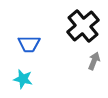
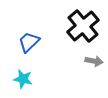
blue trapezoid: moved 2 px up; rotated 135 degrees clockwise
gray arrow: rotated 78 degrees clockwise
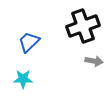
black cross: rotated 20 degrees clockwise
cyan star: rotated 12 degrees counterclockwise
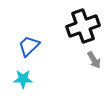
blue trapezoid: moved 4 px down
gray arrow: moved 1 px up; rotated 48 degrees clockwise
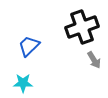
black cross: moved 1 px left, 1 px down
cyan star: moved 4 px down
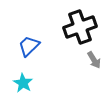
black cross: moved 2 px left
cyan star: rotated 30 degrees clockwise
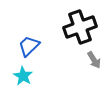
cyan star: moved 7 px up
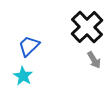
black cross: moved 7 px right; rotated 24 degrees counterclockwise
